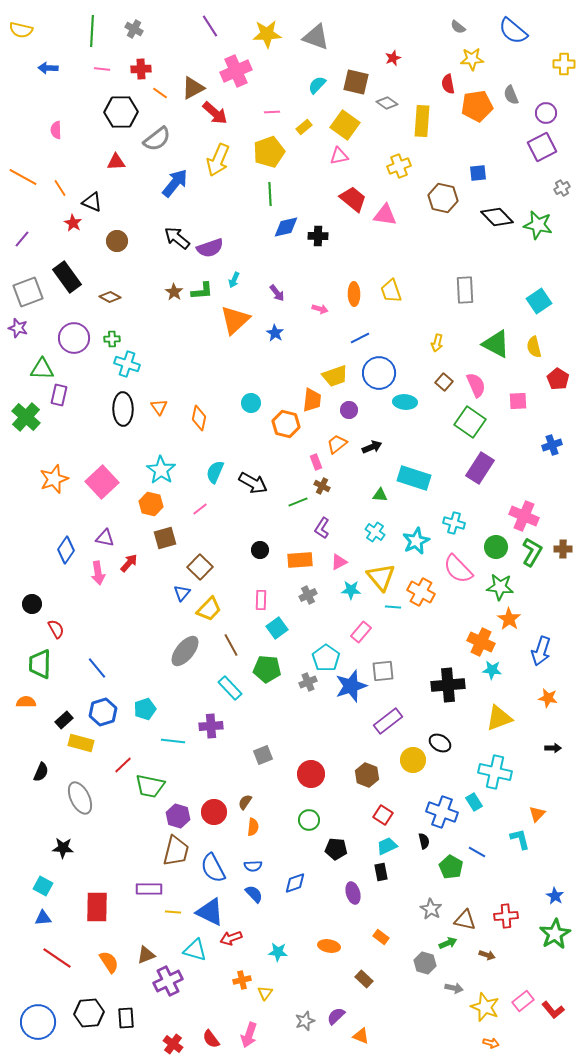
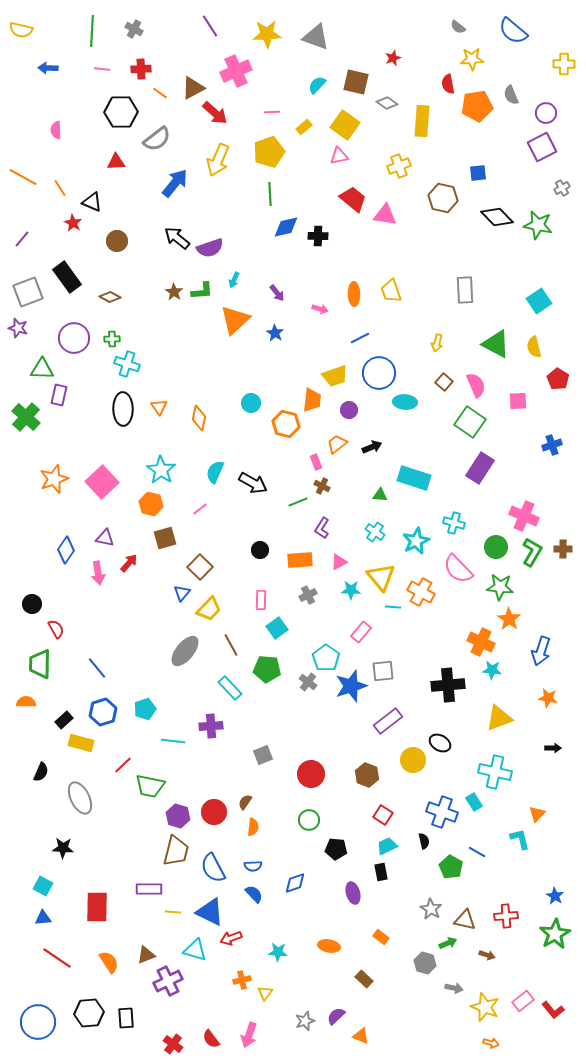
gray cross at (308, 682): rotated 30 degrees counterclockwise
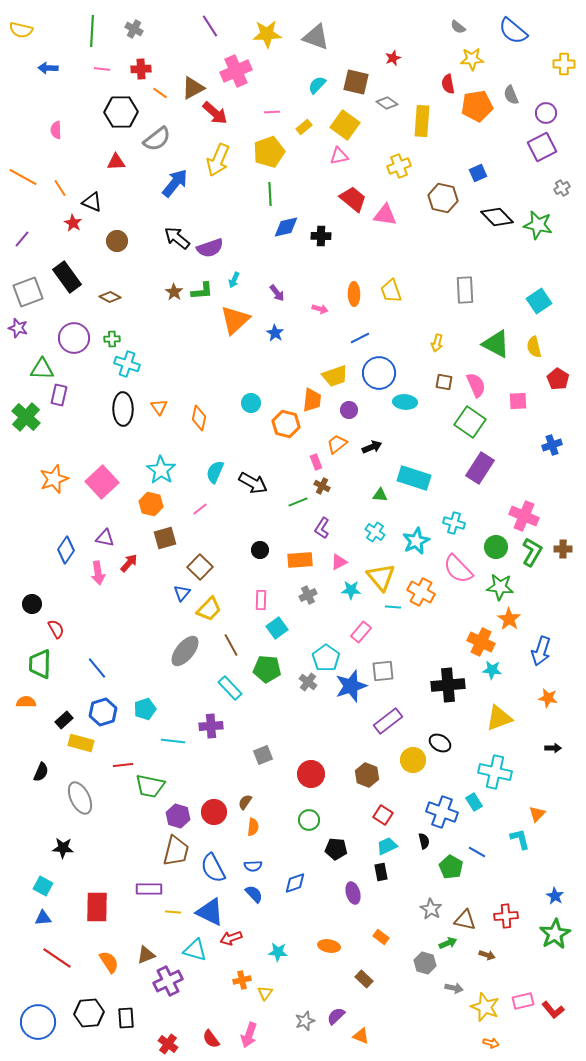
blue square at (478, 173): rotated 18 degrees counterclockwise
black cross at (318, 236): moved 3 px right
brown square at (444, 382): rotated 30 degrees counterclockwise
red line at (123, 765): rotated 36 degrees clockwise
pink rectangle at (523, 1001): rotated 25 degrees clockwise
red cross at (173, 1044): moved 5 px left
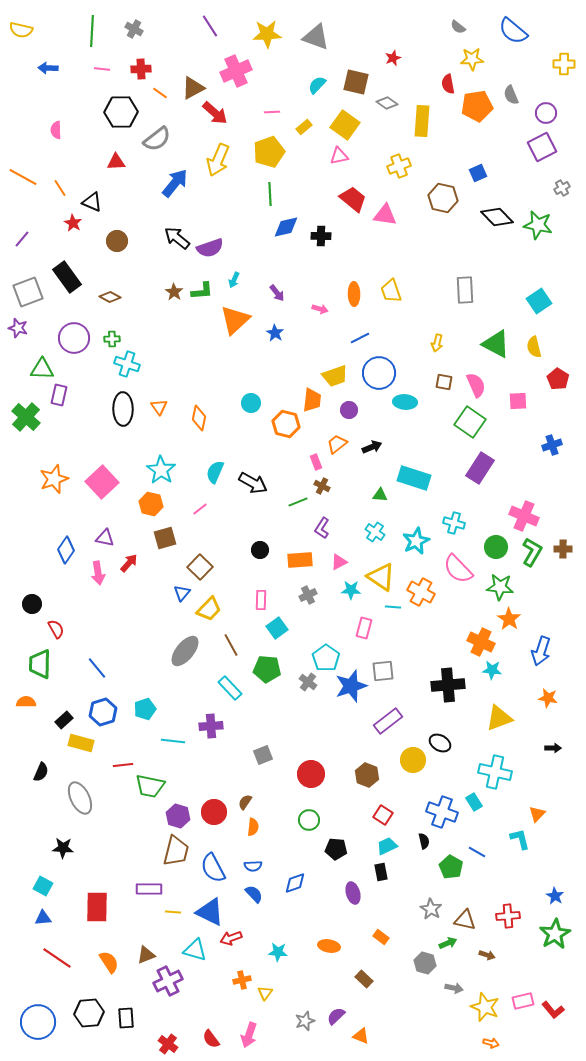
yellow triangle at (381, 577): rotated 16 degrees counterclockwise
pink rectangle at (361, 632): moved 3 px right, 4 px up; rotated 25 degrees counterclockwise
red cross at (506, 916): moved 2 px right
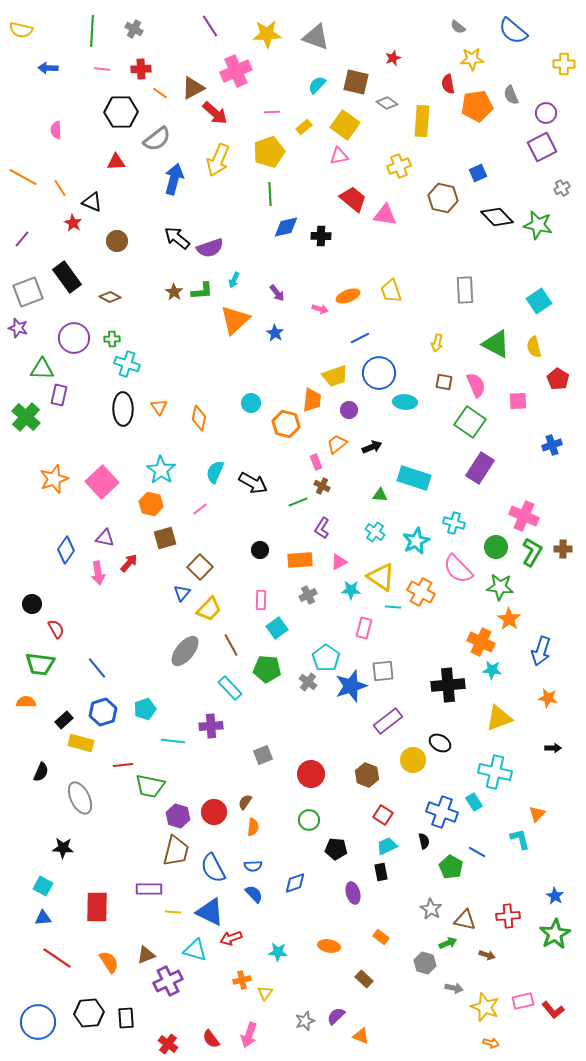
blue arrow at (175, 183): moved 1 px left, 4 px up; rotated 24 degrees counterclockwise
orange ellipse at (354, 294): moved 6 px left, 2 px down; rotated 70 degrees clockwise
green trapezoid at (40, 664): rotated 84 degrees counterclockwise
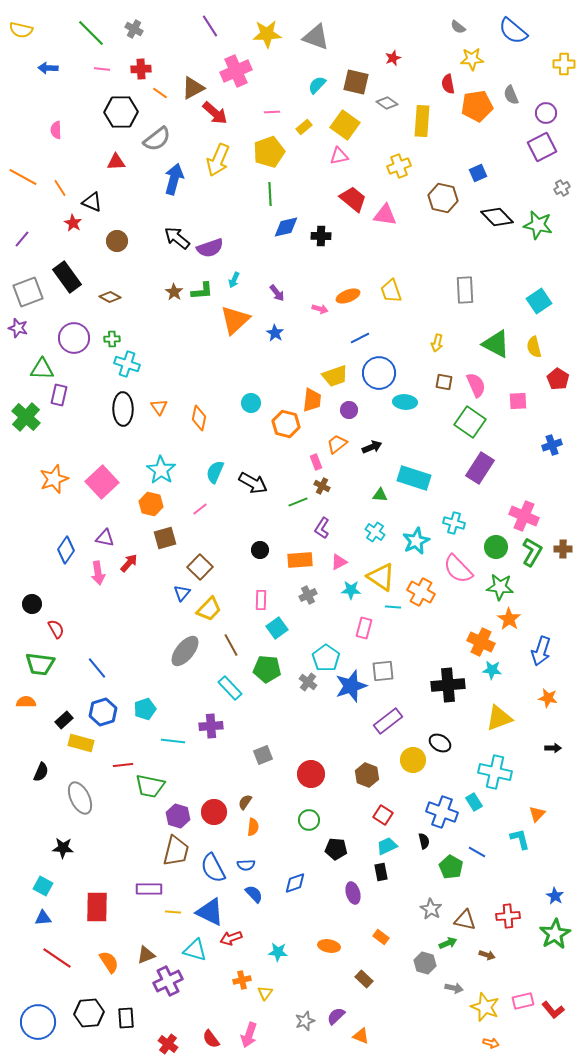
green line at (92, 31): moved 1 px left, 2 px down; rotated 48 degrees counterclockwise
blue semicircle at (253, 866): moved 7 px left, 1 px up
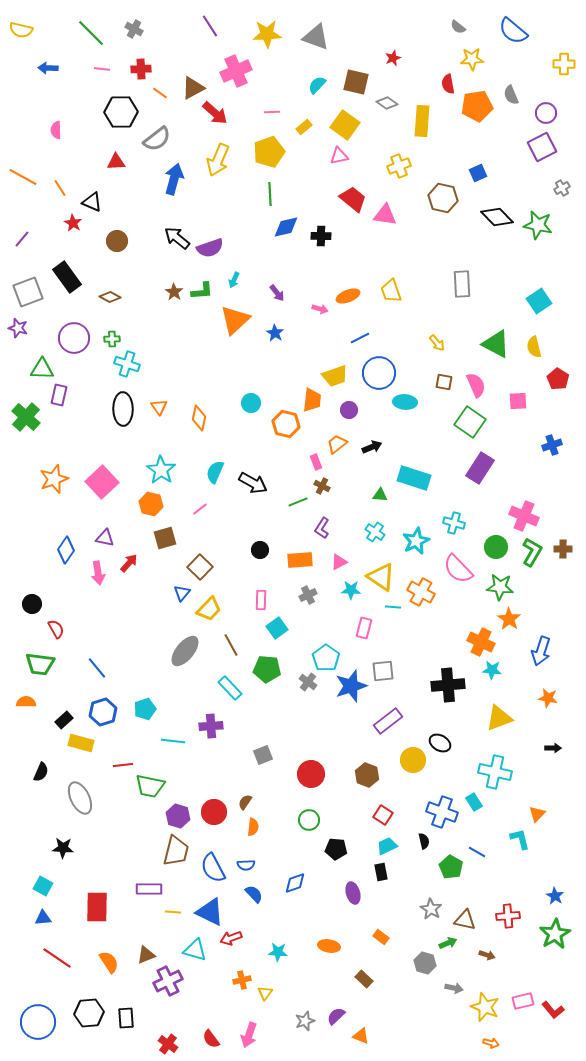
gray rectangle at (465, 290): moved 3 px left, 6 px up
yellow arrow at (437, 343): rotated 54 degrees counterclockwise
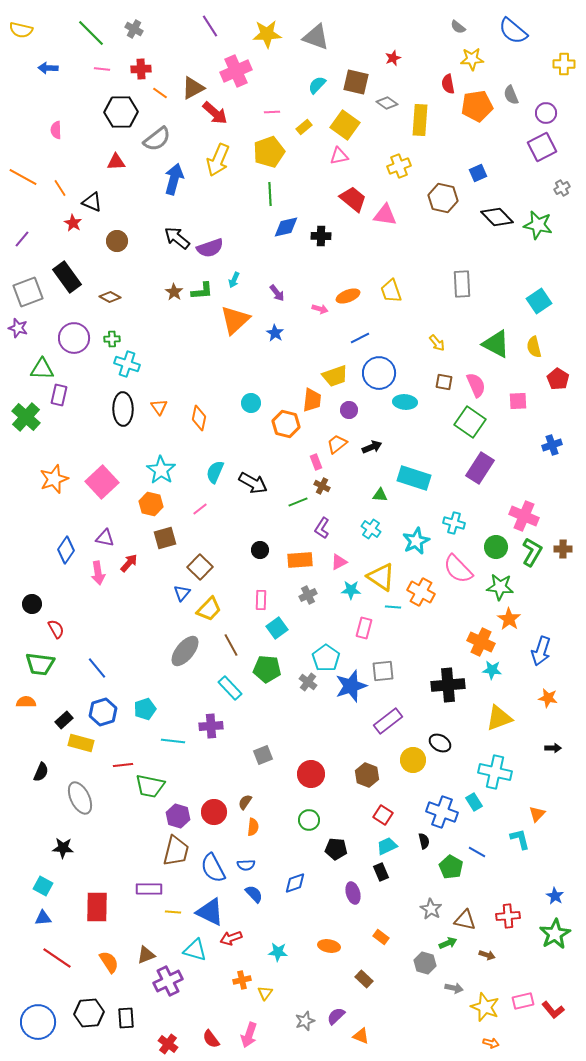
yellow rectangle at (422, 121): moved 2 px left, 1 px up
cyan cross at (375, 532): moved 4 px left, 3 px up
black rectangle at (381, 872): rotated 12 degrees counterclockwise
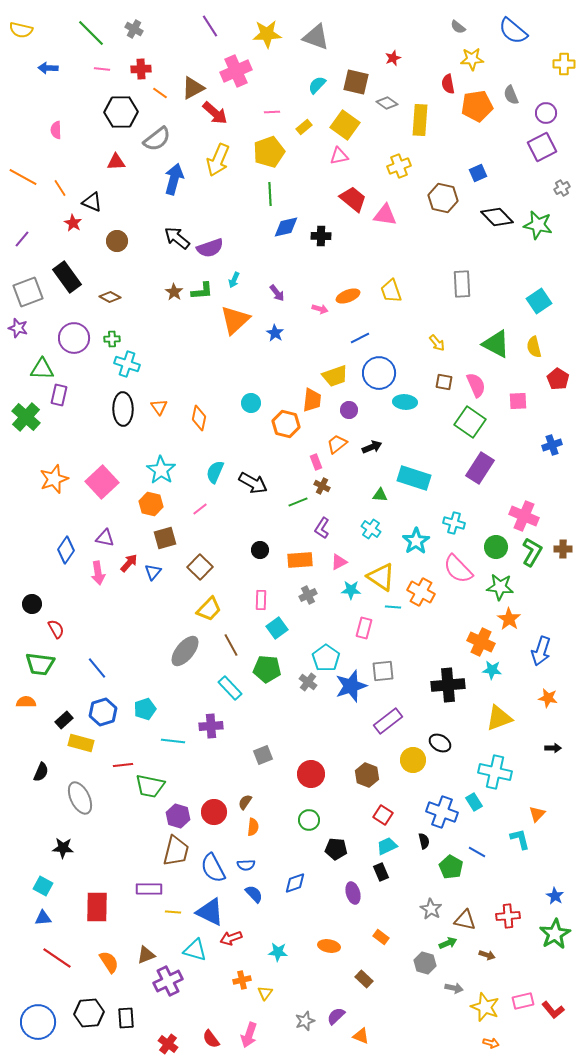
cyan star at (416, 541): rotated 8 degrees counterclockwise
blue triangle at (182, 593): moved 29 px left, 21 px up
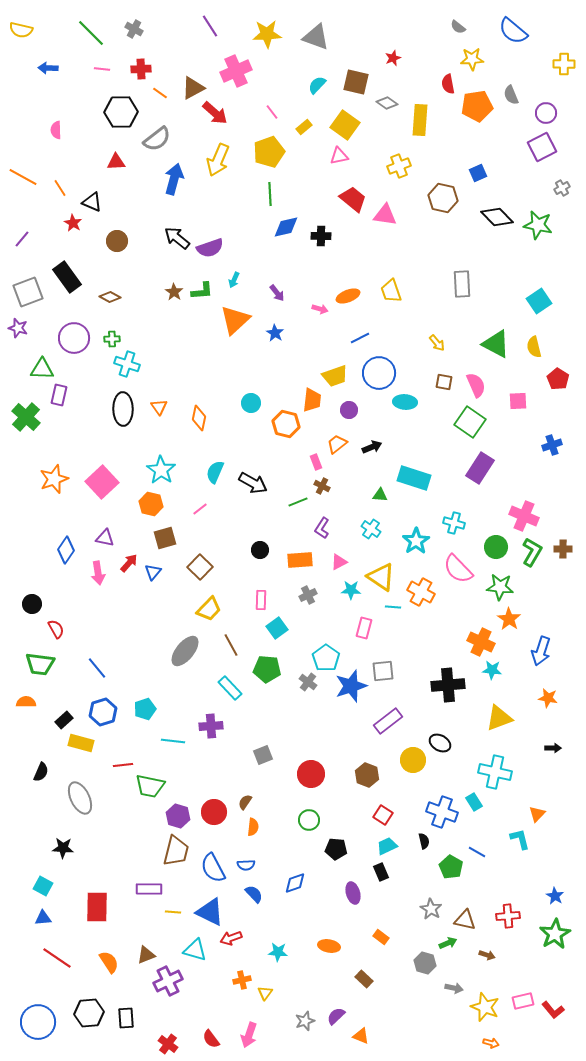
pink line at (272, 112): rotated 56 degrees clockwise
